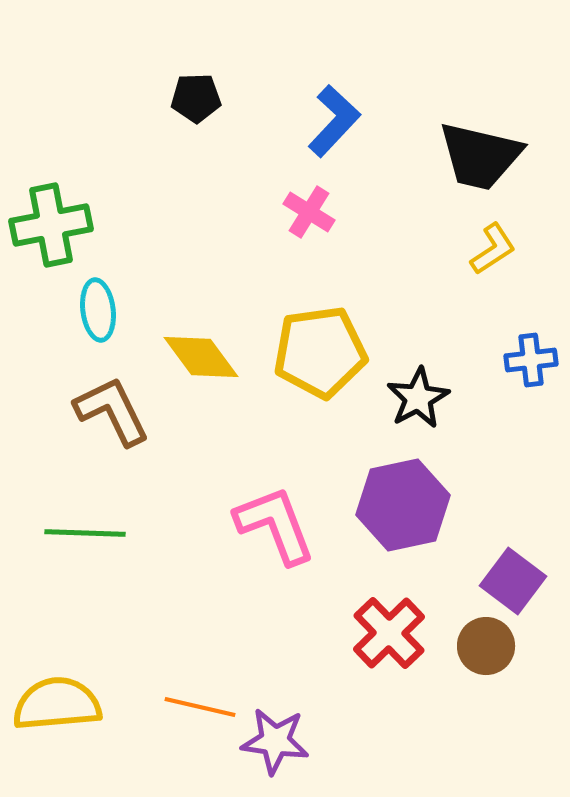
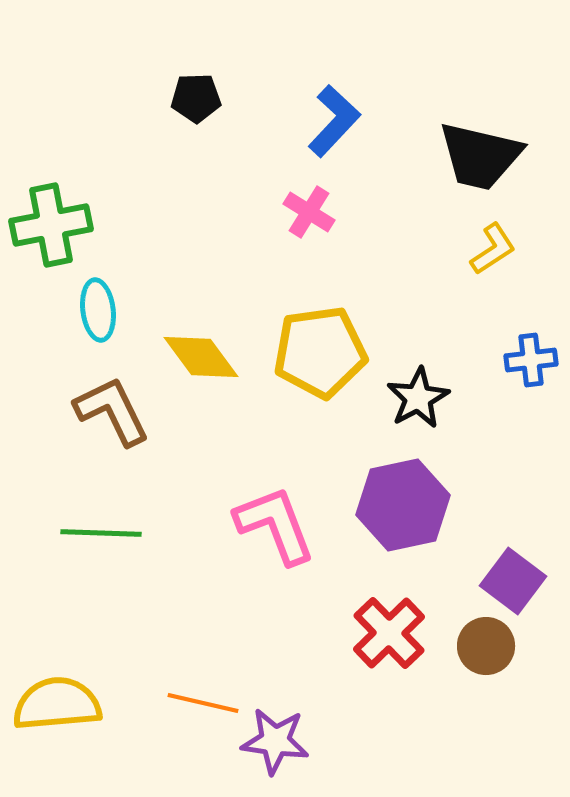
green line: moved 16 px right
orange line: moved 3 px right, 4 px up
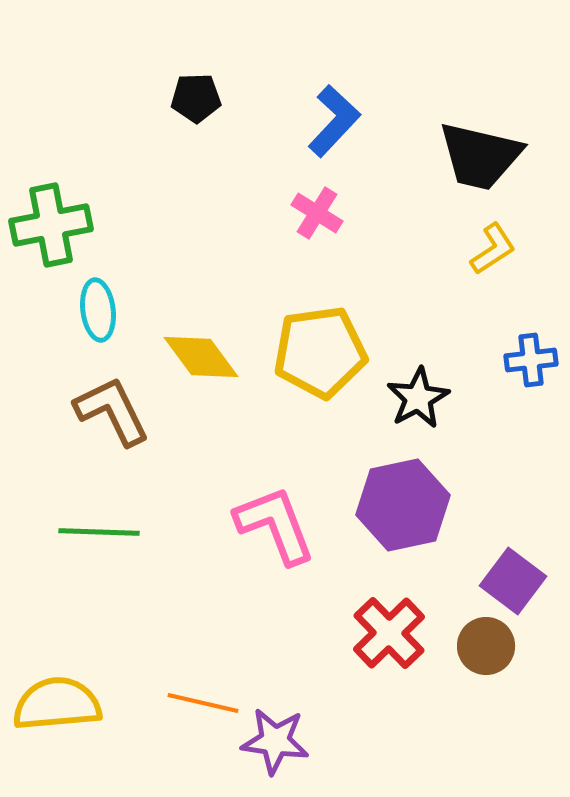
pink cross: moved 8 px right, 1 px down
green line: moved 2 px left, 1 px up
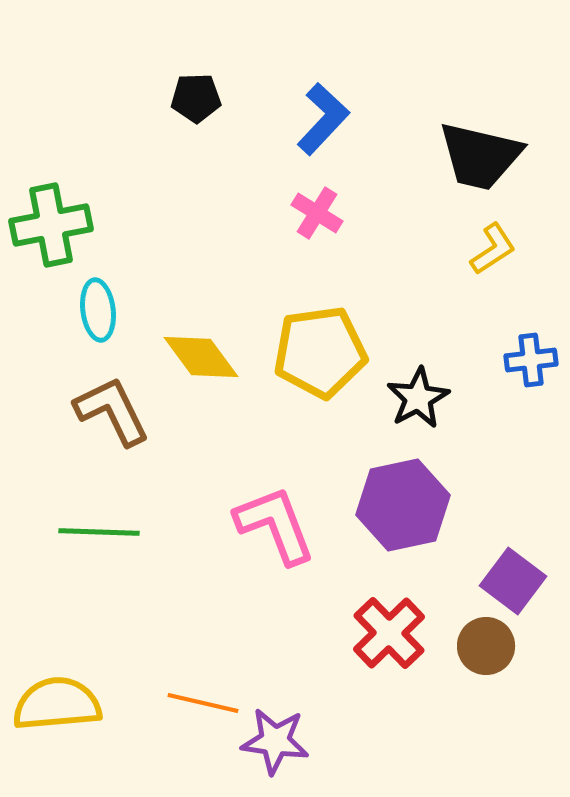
blue L-shape: moved 11 px left, 2 px up
